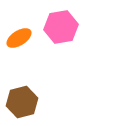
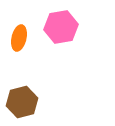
orange ellipse: rotated 45 degrees counterclockwise
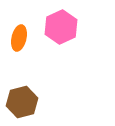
pink hexagon: rotated 16 degrees counterclockwise
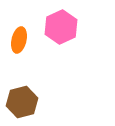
orange ellipse: moved 2 px down
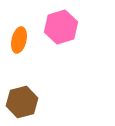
pink hexagon: rotated 8 degrees clockwise
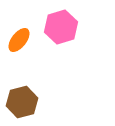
orange ellipse: rotated 25 degrees clockwise
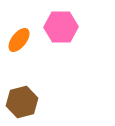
pink hexagon: rotated 16 degrees clockwise
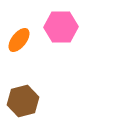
brown hexagon: moved 1 px right, 1 px up
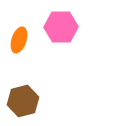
orange ellipse: rotated 20 degrees counterclockwise
